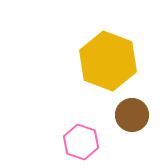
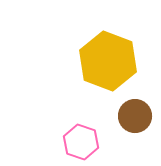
brown circle: moved 3 px right, 1 px down
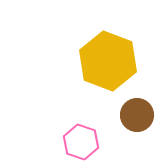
brown circle: moved 2 px right, 1 px up
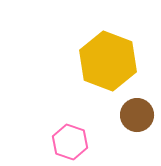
pink hexagon: moved 11 px left
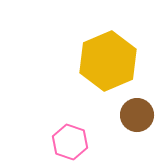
yellow hexagon: rotated 16 degrees clockwise
